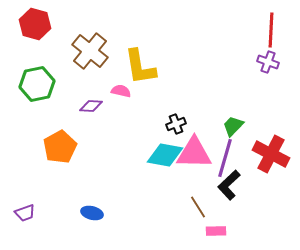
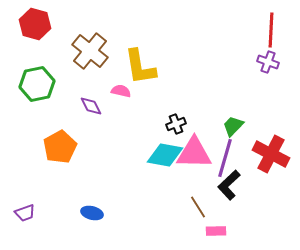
purple diamond: rotated 60 degrees clockwise
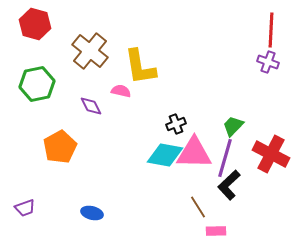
purple trapezoid: moved 5 px up
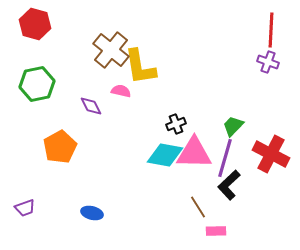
brown cross: moved 21 px right, 1 px up
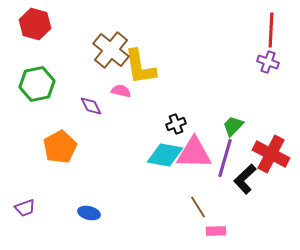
black L-shape: moved 16 px right, 6 px up
blue ellipse: moved 3 px left
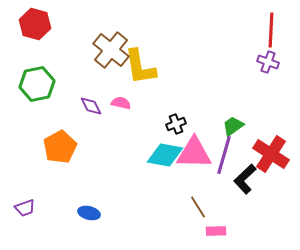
pink semicircle: moved 12 px down
green trapezoid: rotated 10 degrees clockwise
red cross: rotated 6 degrees clockwise
purple line: moved 1 px left, 3 px up
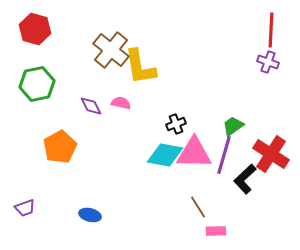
red hexagon: moved 5 px down
blue ellipse: moved 1 px right, 2 px down
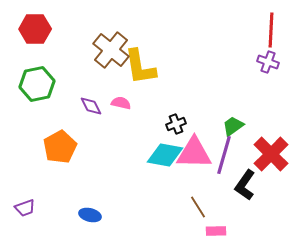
red hexagon: rotated 16 degrees counterclockwise
red cross: rotated 12 degrees clockwise
black L-shape: moved 6 px down; rotated 12 degrees counterclockwise
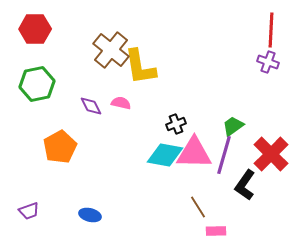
purple trapezoid: moved 4 px right, 3 px down
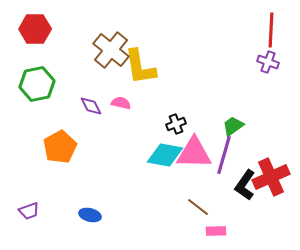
red cross: moved 23 px down; rotated 21 degrees clockwise
brown line: rotated 20 degrees counterclockwise
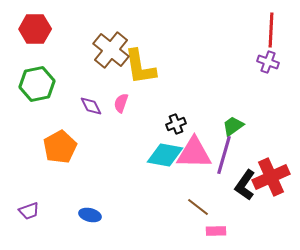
pink semicircle: rotated 84 degrees counterclockwise
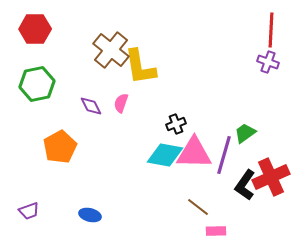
green trapezoid: moved 12 px right, 7 px down
